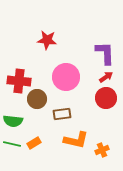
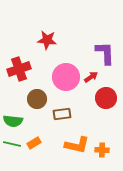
red arrow: moved 15 px left
red cross: moved 12 px up; rotated 25 degrees counterclockwise
orange L-shape: moved 1 px right, 5 px down
orange cross: rotated 24 degrees clockwise
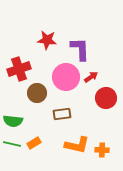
purple L-shape: moved 25 px left, 4 px up
brown circle: moved 6 px up
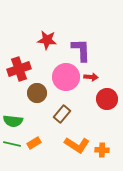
purple L-shape: moved 1 px right, 1 px down
red arrow: rotated 40 degrees clockwise
red circle: moved 1 px right, 1 px down
brown rectangle: rotated 42 degrees counterclockwise
orange L-shape: rotated 20 degrees clockwise
